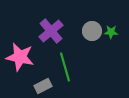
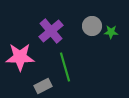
gray circle: moved 5 px up
pink star: rotated 12 degrees counterclockwise
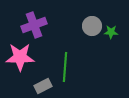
purple cross: moved 17 px left, 6 px up; rotated 20 degrees clockwise
green line: rotated 20 degrees clockwise
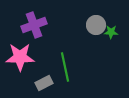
gray circle: moved 4 px right, 1 px up
green line: rotated 16 degrees counterclockwise
gray rectangle: moved 1 px right, 3 px up
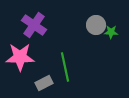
purple cross: rotated 35 degrees counterclockwise
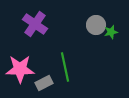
purple cross: moved 1 px right, 1 px up
green star: rotated 16 degrees counterclockwise
pink star: moved 12 px down
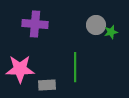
purple cross: rotated 30 degrees counterclockwise
green line: moved 10 px right; rotated 12 degrees clockwise
gray rectangle: moved 3 px right, 2 px down; rotated 24 degrees clockwise
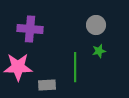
purple cross: moved 5 px left, 5 px down
green star: moved 12 px left, 19 px down
pink star: moved 2 px left, 2 px up
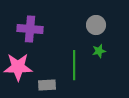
green line: moved 1 px left, 2 px up
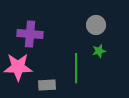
purple cross: moved 5 px down
green line: moved 2 px right, 3 px down
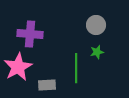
green star: moved 2 px left, 1 px down
pink star: rotated 28 degrees counterclockwise
